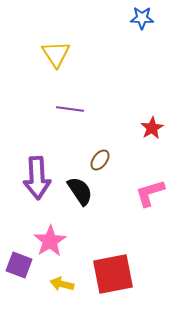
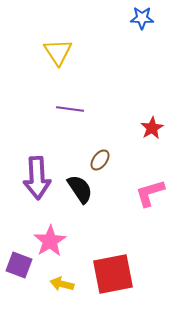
yellow triangle: moved 2 px right, 2 px up
black semicircle: moved 2 px up
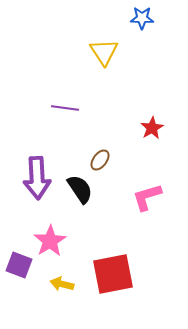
yellow triangle: moved 46 px right
purple line: moved 5 px left, 1 px up
pink L-shape: moved 3 px left, 4 px down
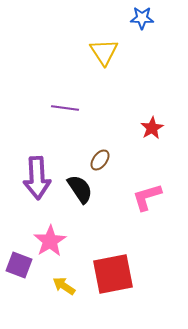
yellow arrow: moved 2 px right, 2 px down; rotated 20 degrees clockwise
